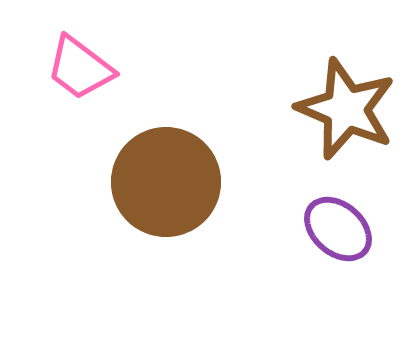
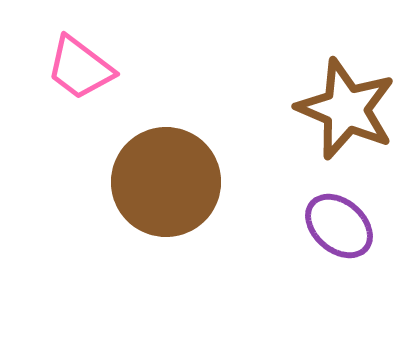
purple ellipse: moved 1 px right, 3 px up
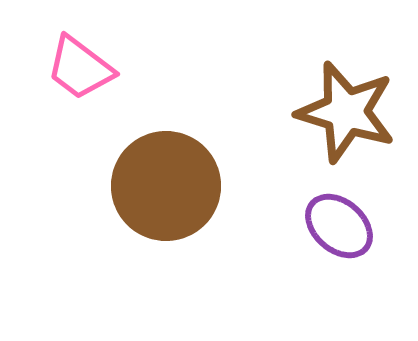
brown star: moved 3 px down; rotated 6 degrees counterclockwise
brown circle: moved 4 px down
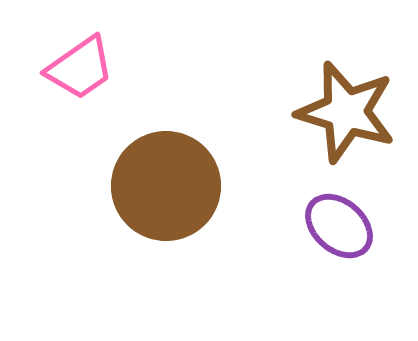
pink trapezoid: rotated 72 degrees counterclockwise
